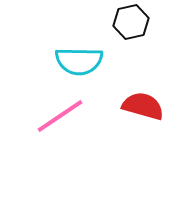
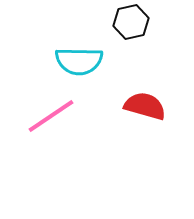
red semicircle: moved 2 px right
pink line: moved 9 px left
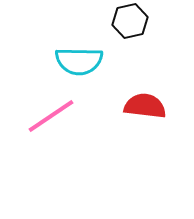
black hexagon: moved 1 px left, 1 px up
red semicircle: rotated 9 degrees counterclockwise
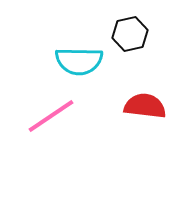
black hexagon: moved 13 px down
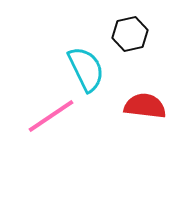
cyan semicircle: moved 7 px right, 8 px down; rotated 117 degrees counterclockwise
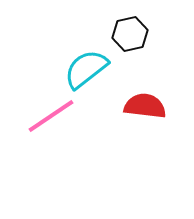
cyan semicircle: rotated 102 degrees counterclockwise
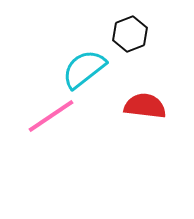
black hexagon: rotated 8 degrees counterclockwise
cyan semicircle: moved 2 px left
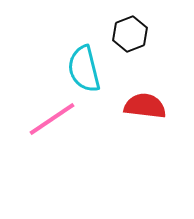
cyan semicircle: rotated 66 degrees counterclockwise
pink line: moved 1 px right, 3 px down
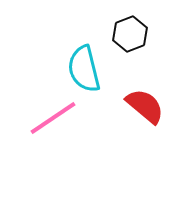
red semicircle: rotated 33 degrees clockwise
pink line: moved 1 px right, 1 px up
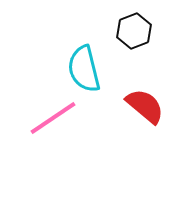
black hexagon: moved 4 px right, 3 px up
